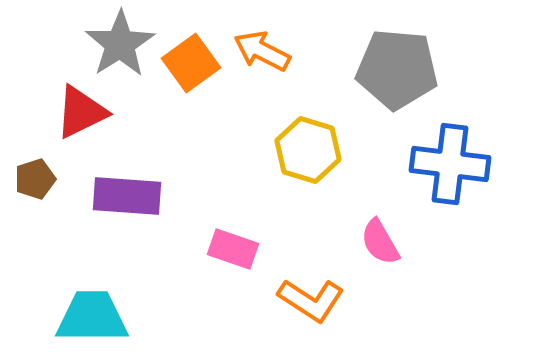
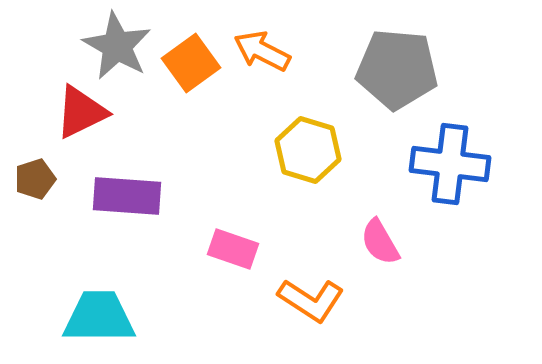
gray star: moved 3 px left, 2 px down; rotated 10 degrees counterclockwise
cyan trapezoid: moved 7 px right
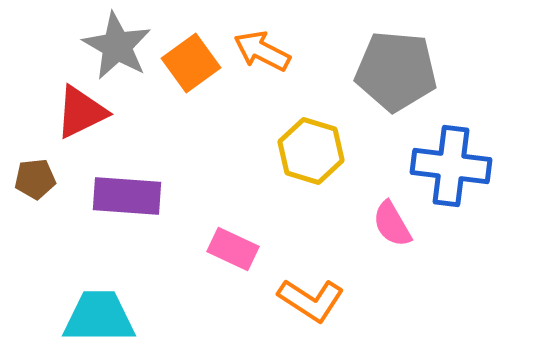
gray pentagon: moved 1 px left, 2 px down
yellow hexagon: moved 3 px right, 1 px down
blue cross: moved 1 px right, 2 px down
brown pentagon: rotated 12 degrees clockwise
pink semicircle: moved 12 px right, 18 px up
pink rectangle: rotated 6 degrees clockwise
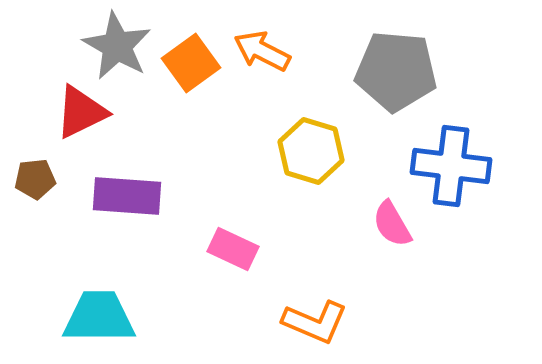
orange L-shape: moved 4 px right, 22 px down; rotated 10 degrees counterclockwise
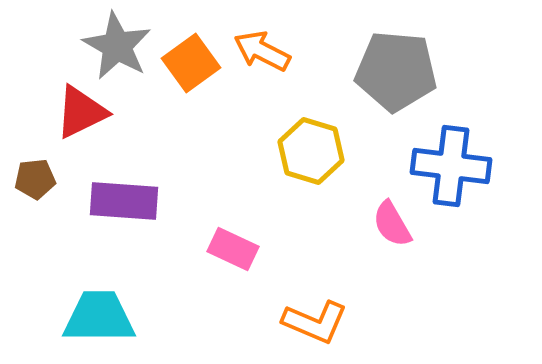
purple rectangle: moved 3 px left, 5 px down
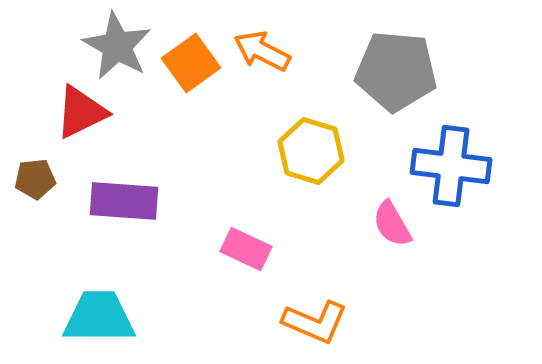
pink rectangle: moved 13 px right
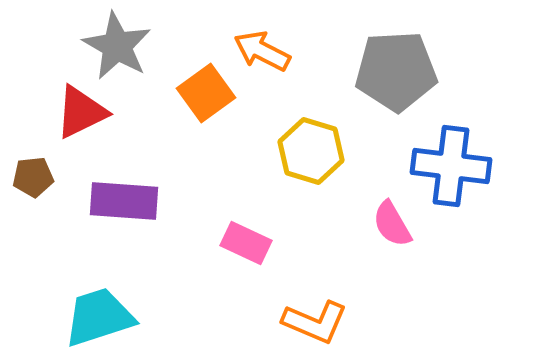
orange square: moved 15 px right, 30 px down
gray pentagon: rotated 8 degrees counterclockwise
brown pentagon: moved 2 px left, 2 px up
pink rectangle: moved 6 px up
cyan trapezoid: rotated 18 degrees counterclockwise
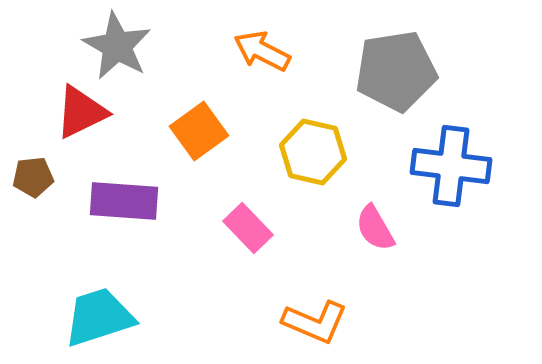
gray pentagon: rotated 6 degrees counterclockwise
orange square: moved 7 px left, 38 px down
yellow hexagon: moved 2 px right, 1 px down; rotated 4 degrees counterclockwise
pink semicircle: moved 17 px left, 4 px down
pink rectangle: moved 2 px right, 15 px up; rotated 21 degrees clockwise
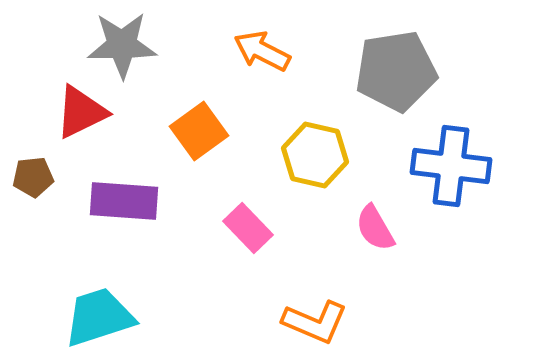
gray star: moved 5 px right, 1 px up; rotated 30 degrees counterclockwise
yellow hexagon: moved 2 px right, 3 px down
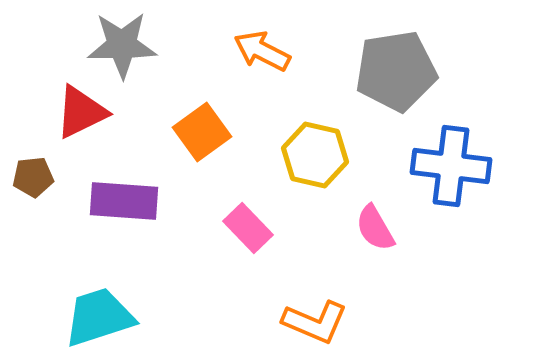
orange square: moved 3 px right, 1 px down
